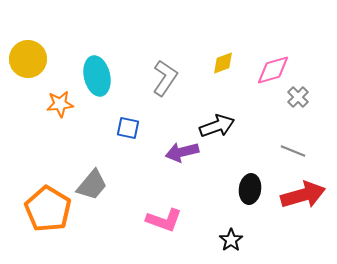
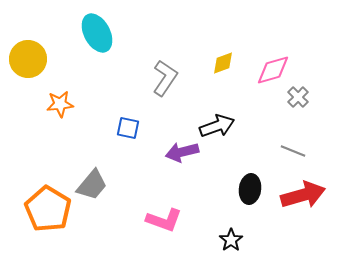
cyan ellipse: moved 43 px up; rotated 15 degrees counterclockwise
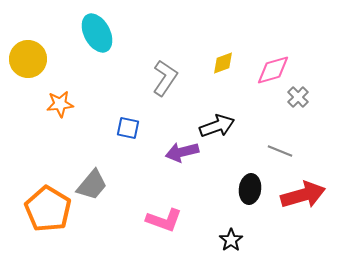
gray line: moved 13 px left
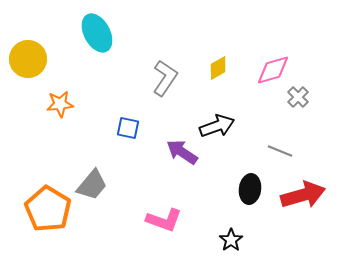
yellow diamond: moved 5 px left, 5 px down; rotated 10 degrees counterclockwise
purple arrow: rotated 48 degrees clockwise
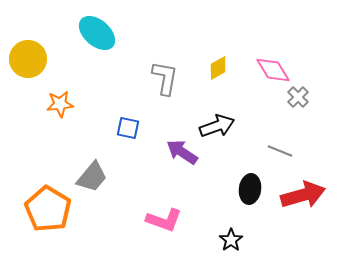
cyan ellipse: rotated 21 degrees counterclockwise
pink diamond: rotated 75 degrees clockwise
gray L-shape: rotated 24 degrees counterclockwise
gray trapezoid: moved 8 px up
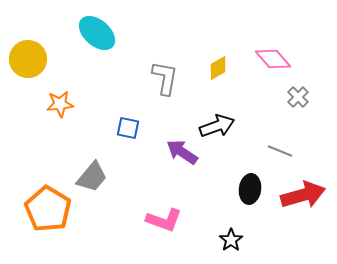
pink diamond: moved 11 px up; rotated 9 degrees counterclockwise
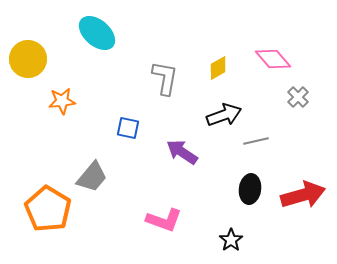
orange star: moved 2 px right, 3 px up
black arrow: moved 7 px right, 11 px up
gray line: moved 24 px left, 10 px up; rotated 35 degrees counterclockwise
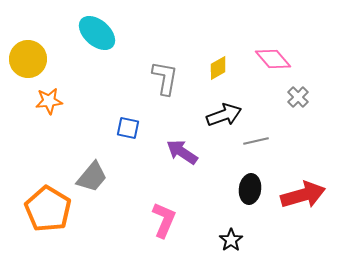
orange star: moved 13 px left
pink L-shape: rotated 87 degrees counterclockwise
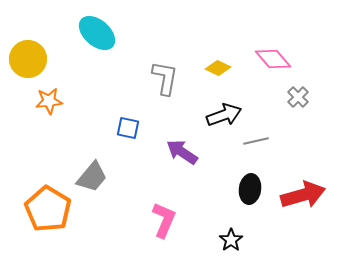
yellow diamond: rotated 55 degrees clockwise
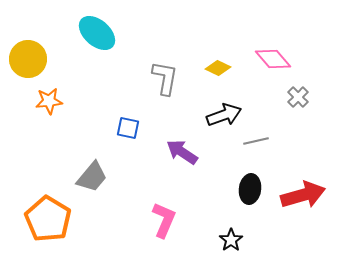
orange pentagon: moved 10 px down
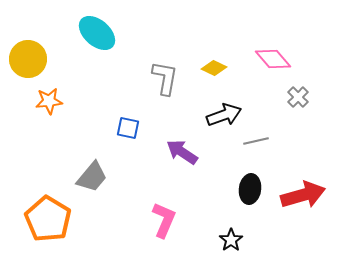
yellow diamond: moved 4 px left
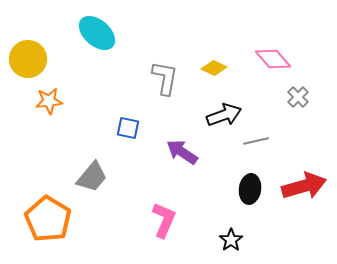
red arrow: moved 1 px right, 9 px up
